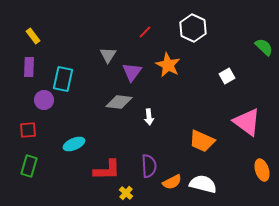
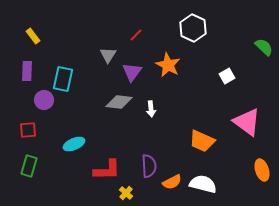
red line: moved 9 px left, 3 px down
purple rectangle: moved 2 px left, 4 px down
white arrow: moved 2 px right, 8 px up
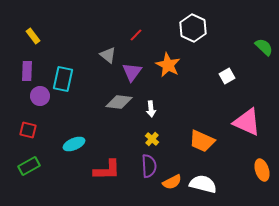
gray triangle: rotated 24 degrees counterclockwise
purple circle: moved 4 px left, 4 px up
pink triangle: rotated 12 degrees counterclockwise
red square: rotated 18 degrees clockwise
green rectangle: rotated 45 degrees clockwise
yellow cross: moved 26 px right, 54 px up
